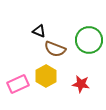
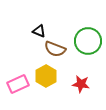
green circle: moved 1 px left, 1 px down
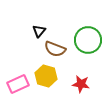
black triangle: rotated 48 degrees clockwise
green circle: moved 1 px up
yellow hexagon: rotated 15 degrees counterclockwise
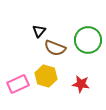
brown semicircle: moved 1 px up
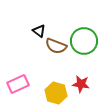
black triangle: rotated 32 degrees counterclockwise
green circle: moved 4 px left, 1 px down
brown semicircle: moved 1 px right, 2 px up
yellow hexagon: moved 10 px right, 17 px down
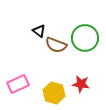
green circle: moved 1 px right, 3 px up
brown semicircle: moved 1 px up
yellow hexagon: moved 2 px left
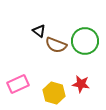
green circle: moved 3 px down
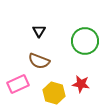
black triangle: rotated 24 degrees clockwise
brown semicircle: moved 17 px left, 16 px down
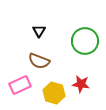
pink rectangle: moved 2 px right, 1 px down
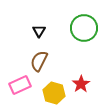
green circle: moved 1 px left, 13 px up
brown semicircle: rotated 95 degrees clockwise
red star: rotated 30 degrees clockwise
